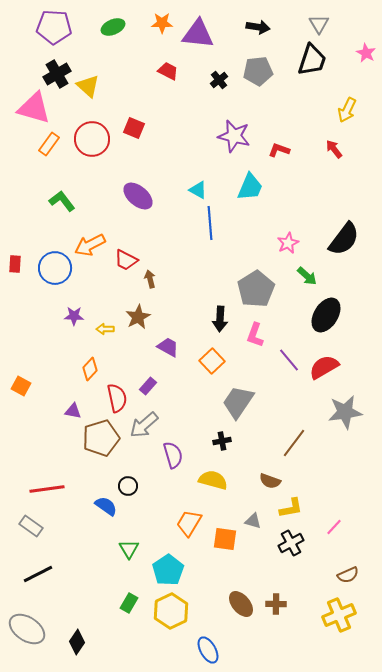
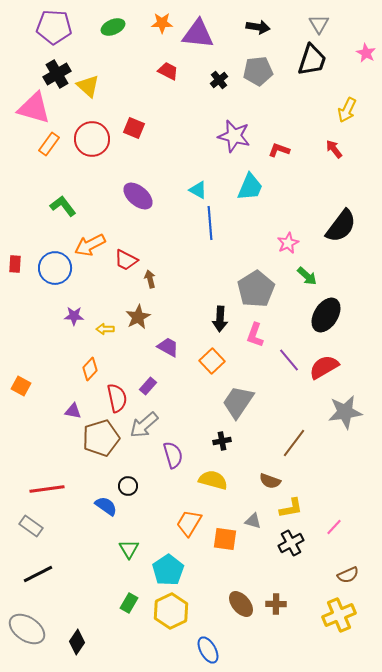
green L-shape at (62, 201): moved 1 px right, 5 px down
black semicircle at (344, 239): moved 3 px left, 13 px up
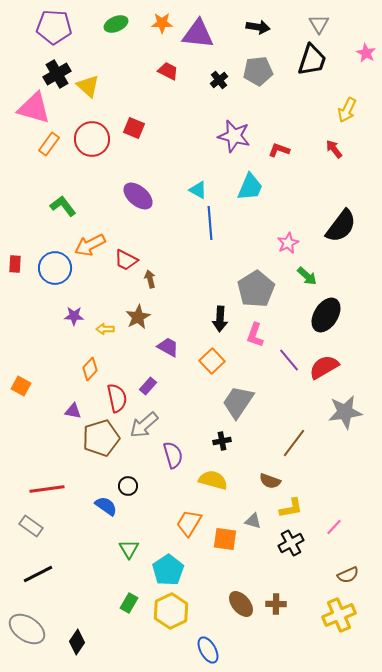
green ellipse at (113, 27): moved 3 px right, 3 px up
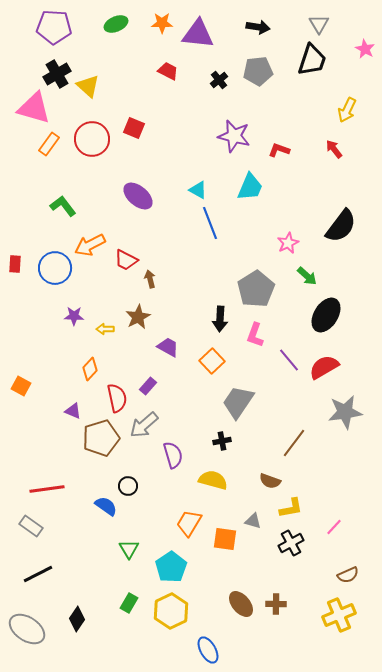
pink star at (366, 53): moved 1 px left, 4 px up
blue line at (210, 223): rotated 16 degrees counterclockwise
purple triangle at (73, 411): rotated 12 degrees clockwise
cyan pentagon at (168, 570): moved 3 px right, 3 px up
black diamond at (77, 642): moved 23 px up
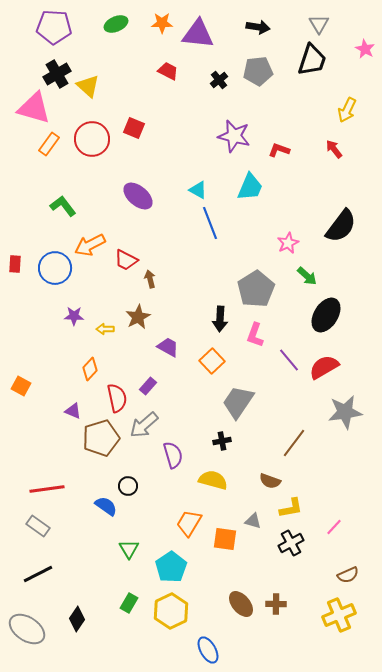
gray rectangle at (31, 526): moved 7 px right
